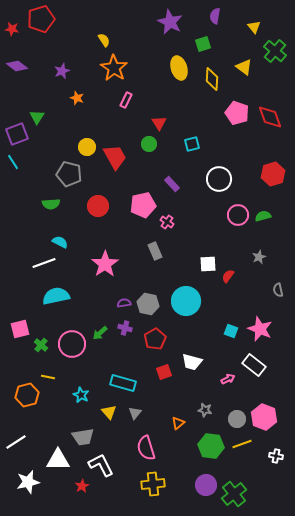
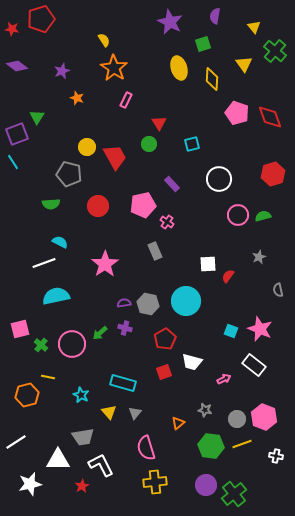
yellow triangle at (244, 67): moved 3 px up; rotated 18 degrees clockwise
red pentagon at (155, 339): moved 10 px right
pink arrow at (228, 379): moved 4 px left
white star at (28, 482): moved 2 px right, 2 px down
yellow cross at (153, 484): moved 2 px right, 2 px up
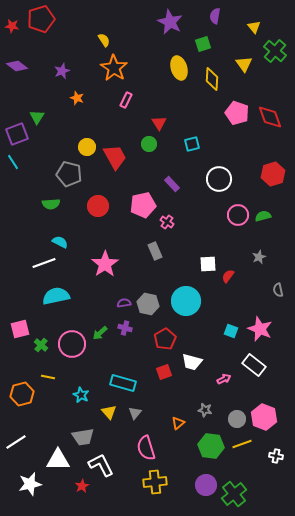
red star at (12, 29): moved 3 px up
orange hexagon at (27, 395): moved 5 px left, 1 px up
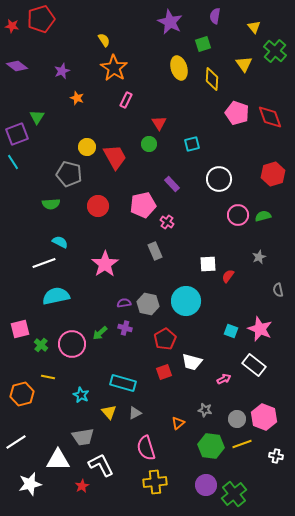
gray triangle at (135, 413): rotated 24 degrees clockwise
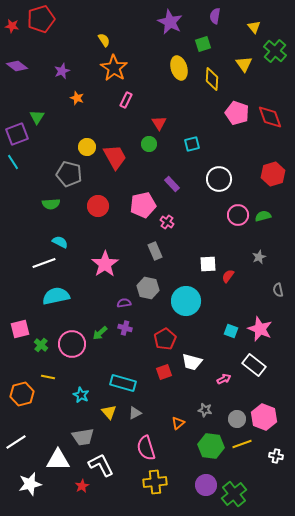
gray hexagon at (148, 304): moved 16 px up
